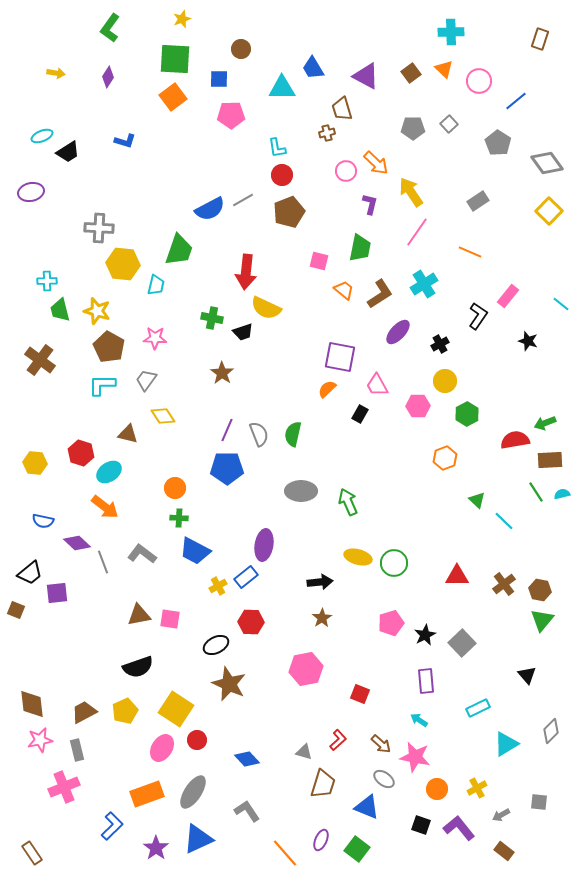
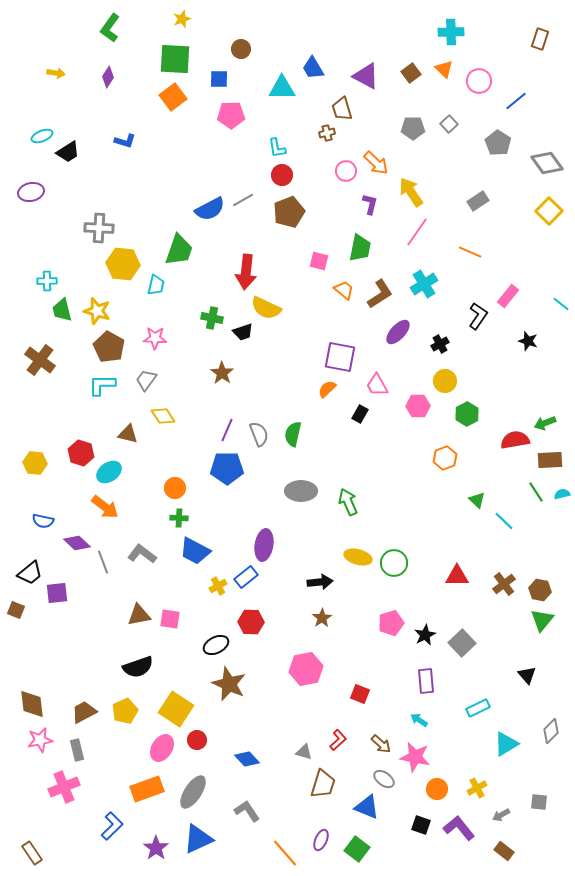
green trapezoid at (60, 310): moved 2 px right
orange rectangle at (147, 794): moved 5 px up
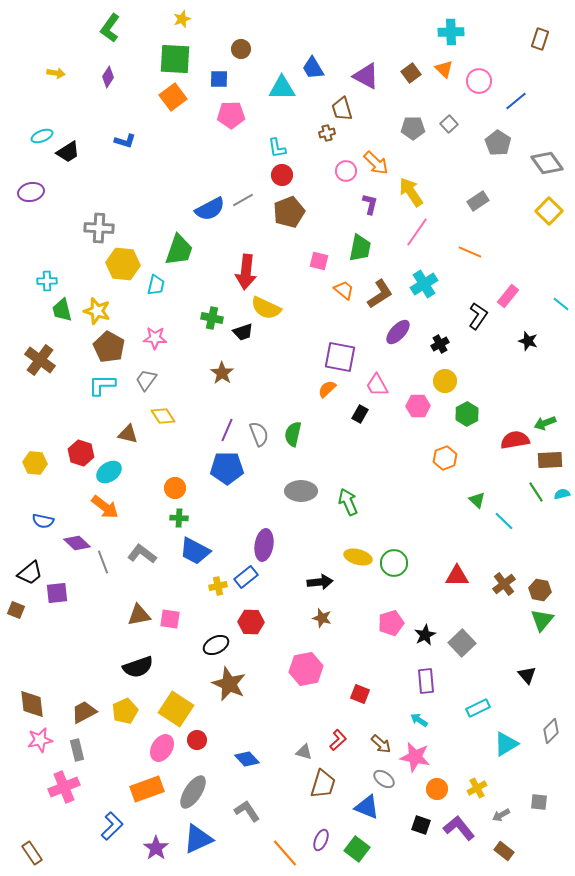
yellow cross at (218, 586): rotated 18 degrees clockwise
brown star at (322, 618): rotated 24 degrees counterclockwise
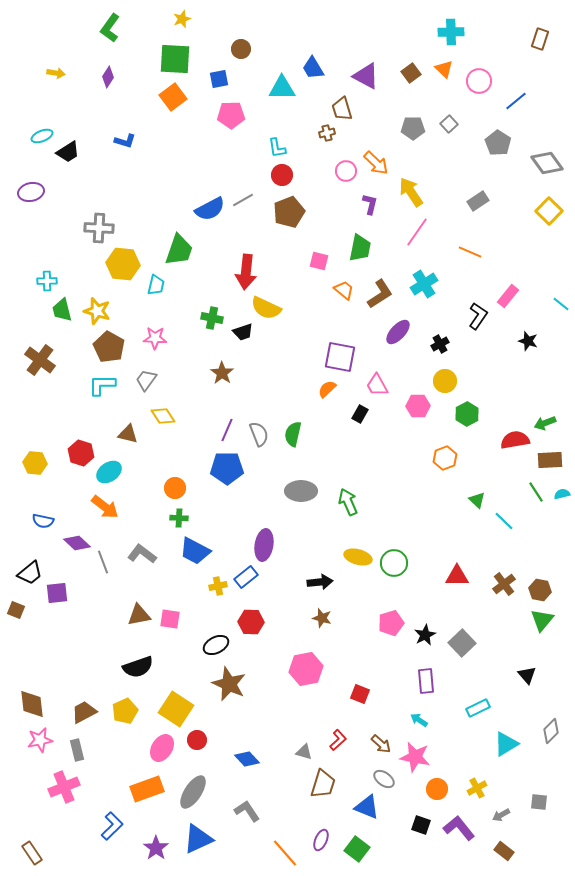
blue square at (219, 79): rotated 12 degrees counterclockwise
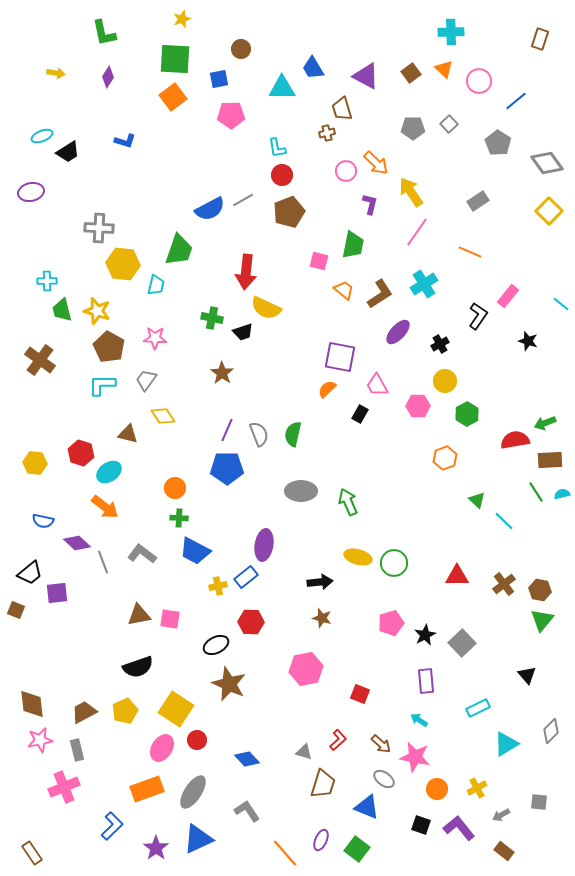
green L-shape at (110, 28): moved 6 px left, 5 px down; rotated 48 degrees counterclockwise
green trapezoid at (360, 248): moved 7 px left, 3 px up
